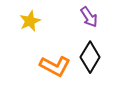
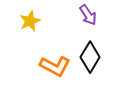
purple arrow: moved 1 px left, 2 px up
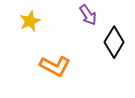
black diamond: moved 24 px right, 15 px up
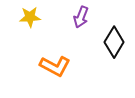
purple arrow: moved 7 px left, 2 px down; rotated 55 degrees clockwise
yellow star: moved 4 px up; rotated 20 degrees clockwise
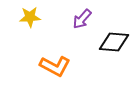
purple arrow: moved 1 px right, 2 px down; rotated 20 degrees clockwise
black diamond: rotated 64 degrees clockwise
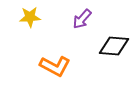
black diamond: moved 4 px down
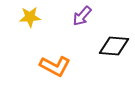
purple arrow: moved 3 px up
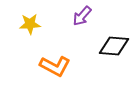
yellow star: moved 7 px down
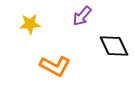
black diamond: rotated 60 degrees clockwise
